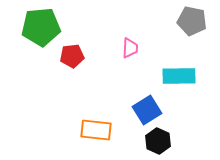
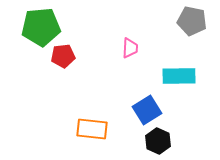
red pentagon: moved 9 px left
orange rectangle: moved 4 px left, 1 px up
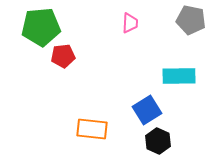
gray pentagon: moved 1 px left, 1 px up
pink trapezoid: moved 25 px up
